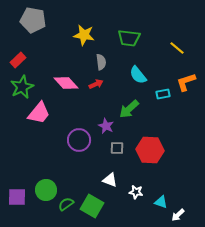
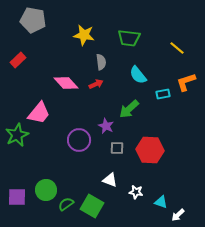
green star: moved 5 px left, 48 px down
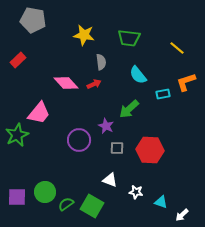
red arrow: moved 2 px left
green circle: moved 1 px left, 2 px down
white arrow: moved 4 px right
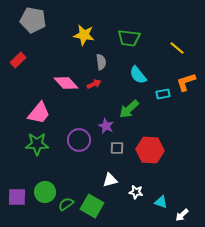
green star: moved 20 px right, 9 px down; rotated 25 degrees clockwise
white triangle: rotated 35 degrees counterclockwise
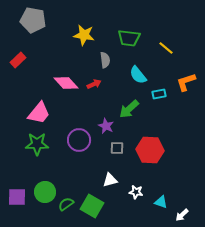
yellow line: moved 11 px left
gray semicircle: moved 4 px right, 2 px up
cyan rectangle: moved 4 px left
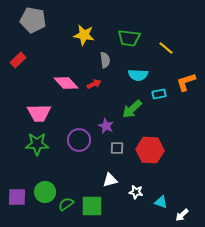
cyan semicircle: rotated 48 degrees counterclockwise
green arrow: moved 3 px right
pink trapezoid: rotated 50 degrees clockwise
green square: rotated 30 degrees counterclockwise
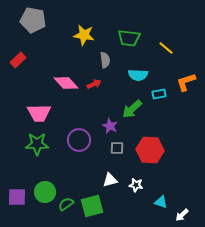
purple star: moved 4 px right
white star: moved 7 px up
green square: rotated 15 degrees counterclockwise
